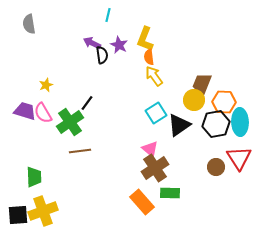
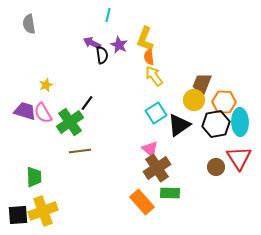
brown cross: moved 2 px right
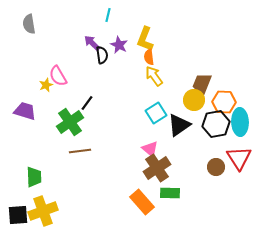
purple arrow: rotated 18 degrees clockwise
pink semicircle: moved 15 px right, 37 px up
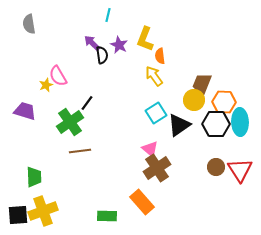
orange semicircle: moved 11 px right, 1 px up
black hexagon: rotated 12 degrees clockwise
red triangle: moved 1 px right, 12 px down
green rectangle: moved 63 px left, 23 px down
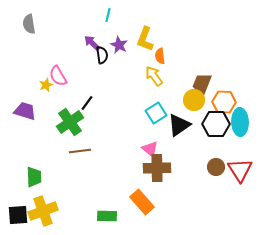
brown cross: rotated 32 degrees clockwise
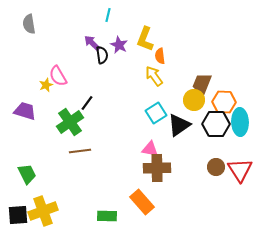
pink triangle: rotated 30 degrees counterclockwise
green trapezoid: moved 7 px left, 3 px up; rotated 25 degrees counterclockwise
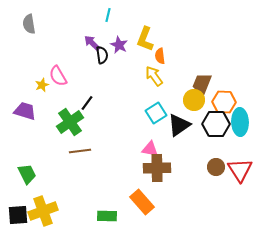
yellow star: moved 4 px left
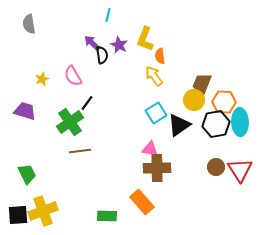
pink semicircle: moved 15 px right
yellow star: moved 6 px up
black hexagon: rotated 12 degrees counterclockwise
